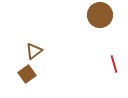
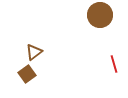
brown triangle: moved 1 px down
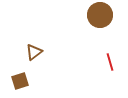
red line: moved 4 px left, 2 px up
brown square: moved 7 px left, 7 px down; rotated 18 degrees clockwise
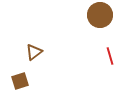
red line: moved 6 px up
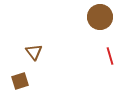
brown circle: moved 2 px down
brown triangle: rotated 30 degrees counterclockwise
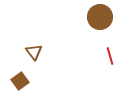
brown square: rotated 18 degrees counterclockwise
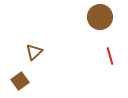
brown triangle: rotated 24 degrees clockwise
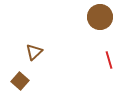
red line: moved 1 px left, 4 px down
brown square: rotated 12 degrees counterclockwise
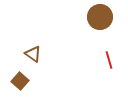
brown triangle: moved 1 px left, 2 px down; rotated 42 degrees counterclockwise
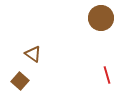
brown circle: moved 1 px right, 1 px down
red line: moved 2 px left, 15 px down
